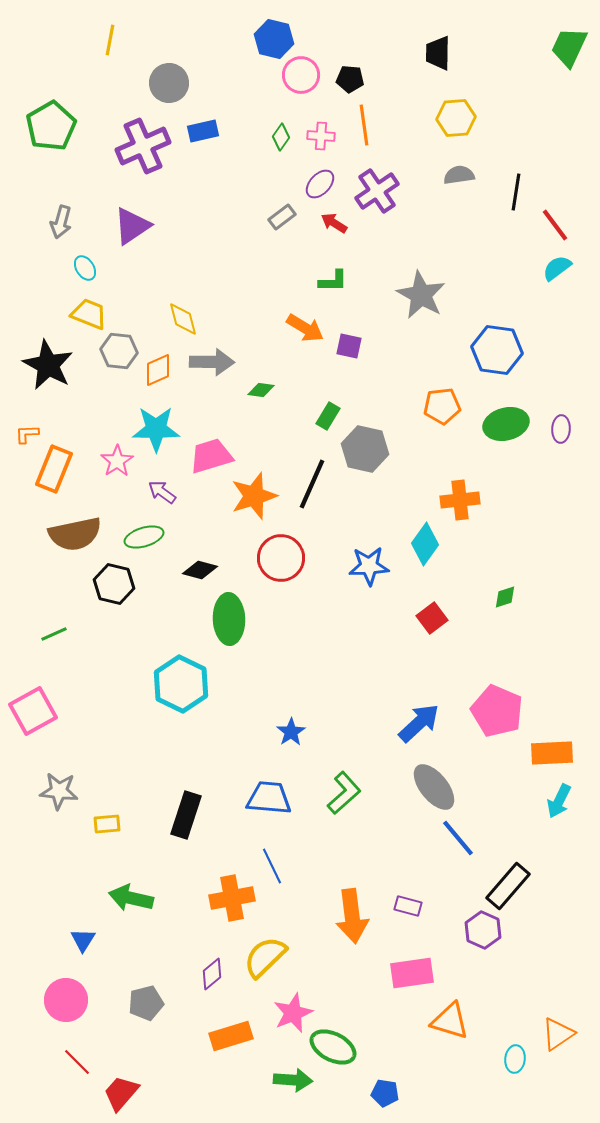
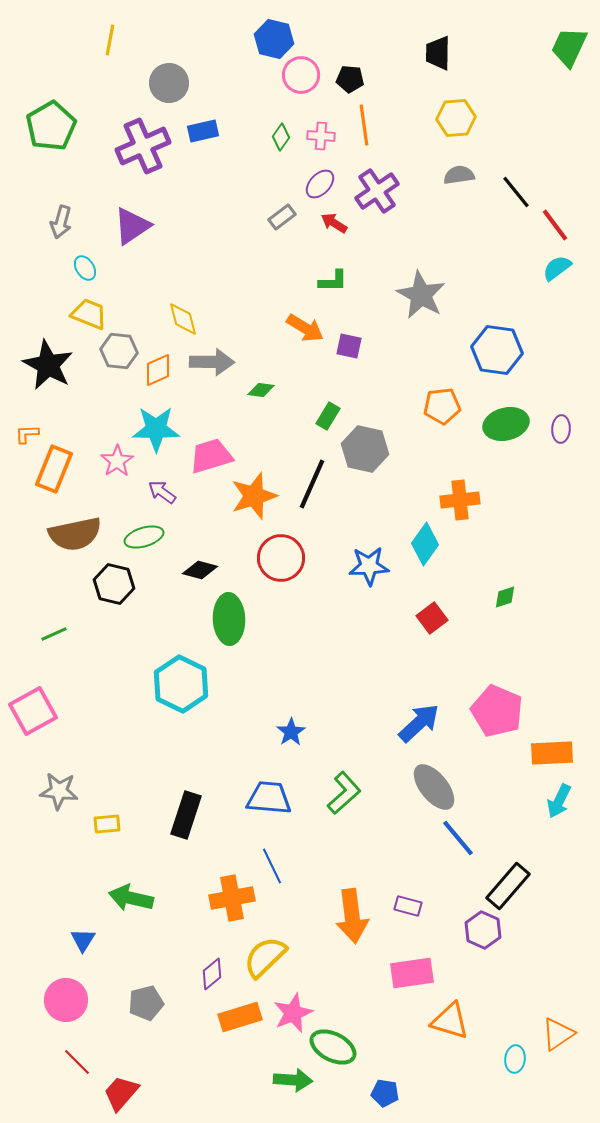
black line at (516, 192): rotated 48 degrees counterclockwise
orange rectangle at (231, 1036): moved 9 px right, 19 px up
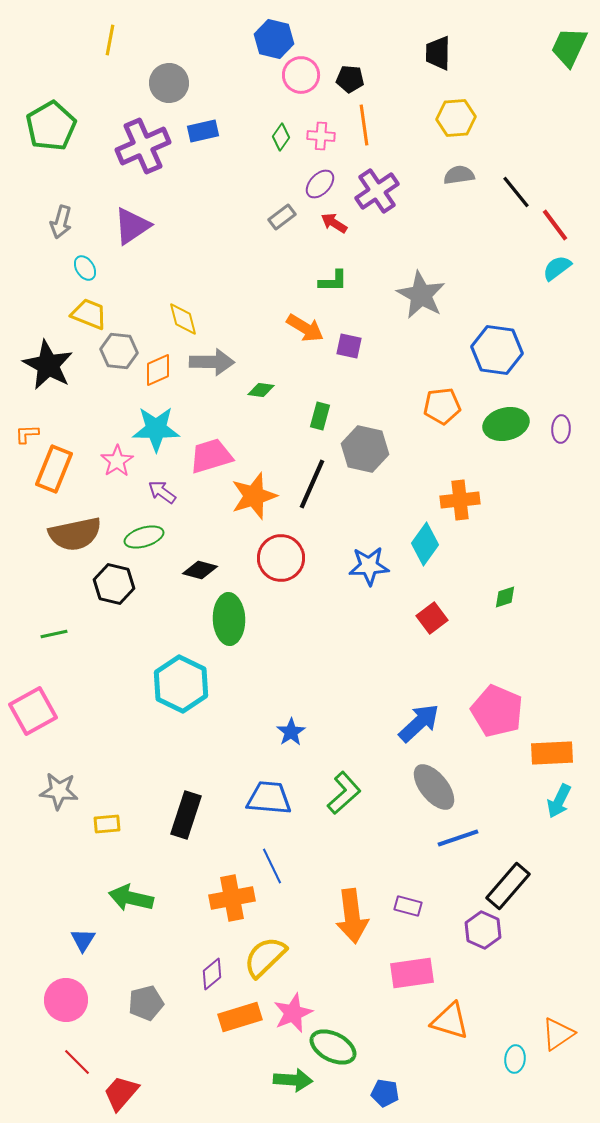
green rectangle at (328, 416): moved 8 px left; rotated 16 degrees counterclockwise
green line at (54, 634): rotated 12 degrees clockwise
blue line at (458, 838): rotated 69 degrees counterclockwise
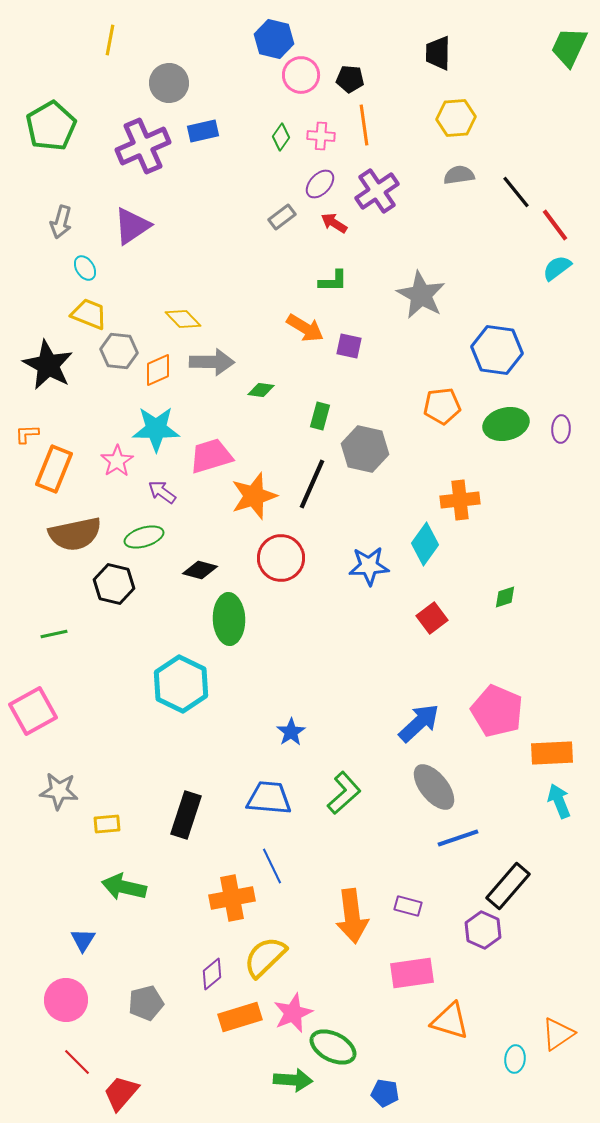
yellow diamond at (183, 319): rotated 30 degrees counterclockwise
cyan arrow at (559, 801): rotated 132 degrees clockwise
green arrow at (131, 898): moved 7 px left, 11 px up
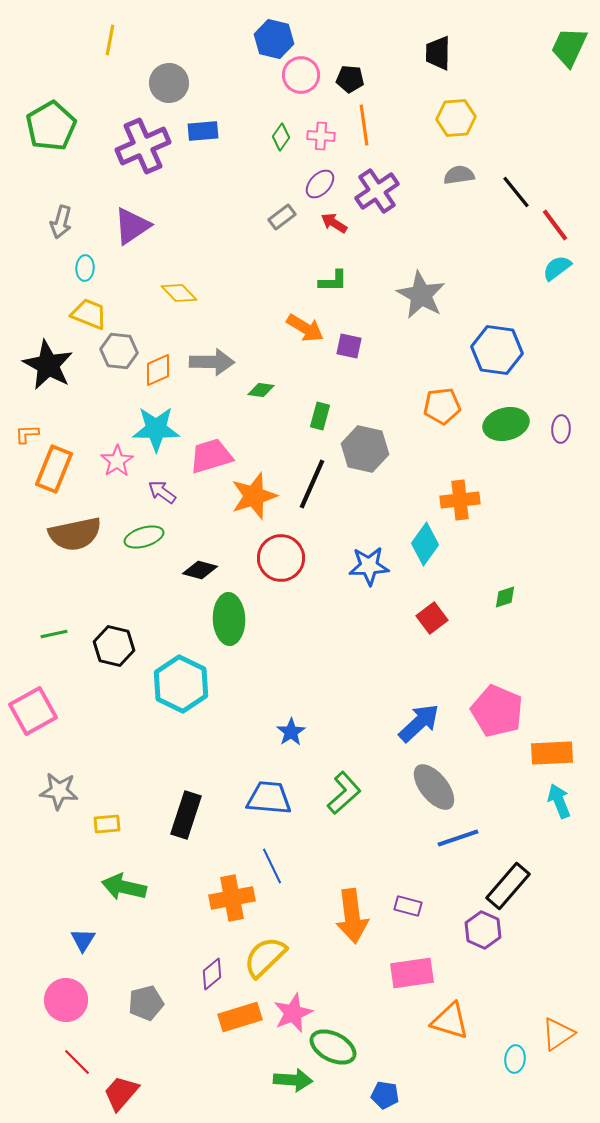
blue rectangle at (203, 131): rotated 8 degrees clockwise
cyan ellipse at (85, 268): rotated 35 degrees clockwise
yellow diamond at (183, 319): moved 4 px left, 26 px up
black hexagon at (114, 584): moved 62 px down
blue pentagon at (385, 1093): moved 2 px down
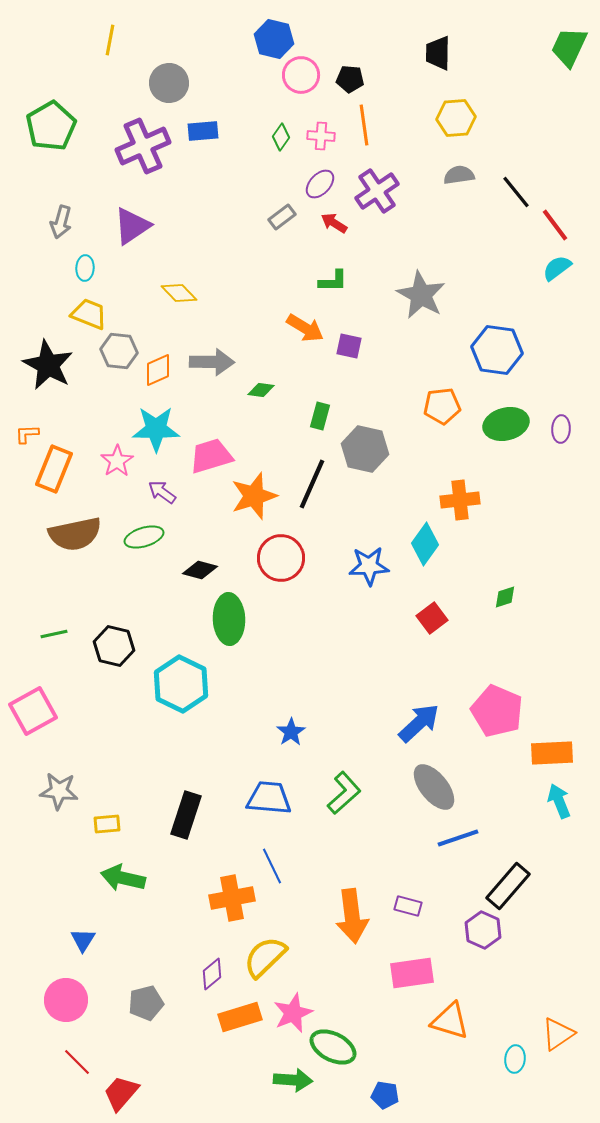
green arrow at (124, 887): moved 1 px left, 9 px up
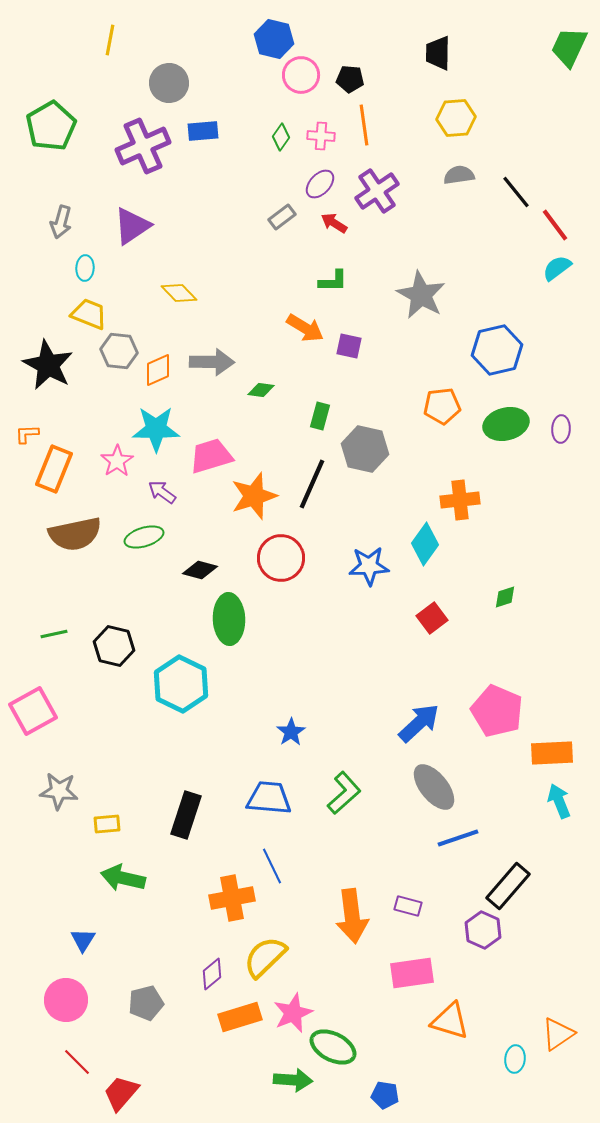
blue hexagon at (497, 350): rotated 21 degrees counterclockwise
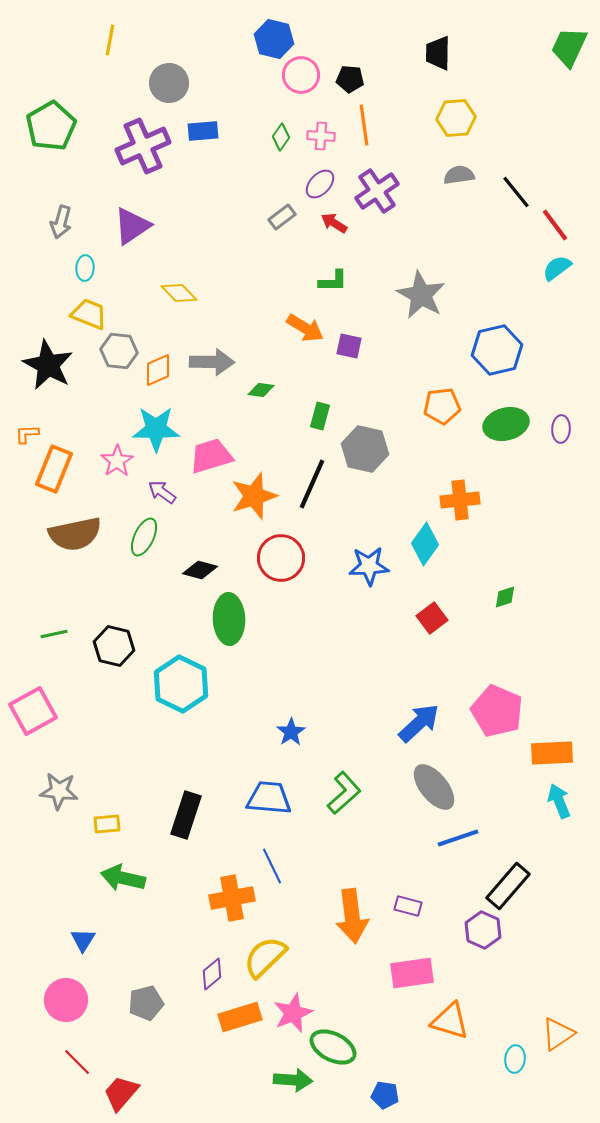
green ellipse at (144, 537): rotated 48 degrees counterclockwise
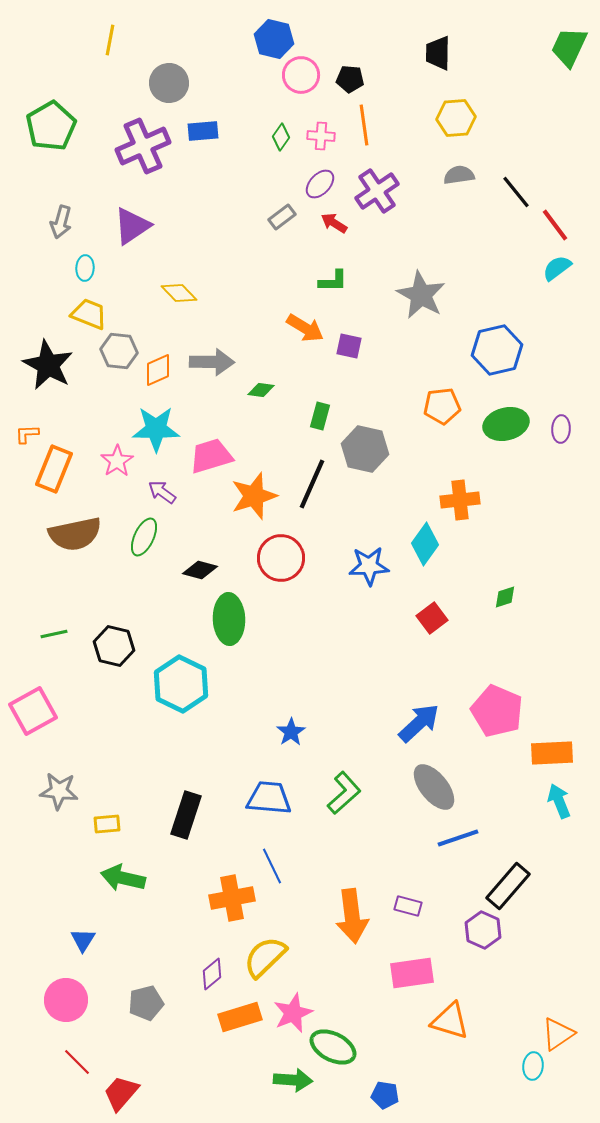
cyan ellipse at (515, 1059): moved 18 px right, 7 px down
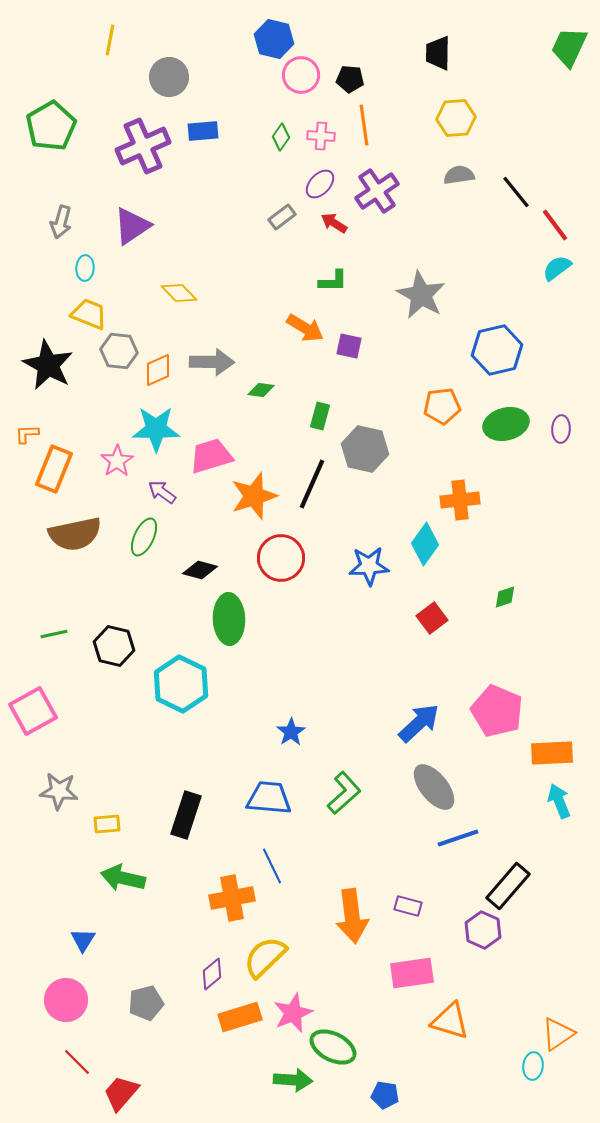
gray circle at (169, 83): moved 6 px up
